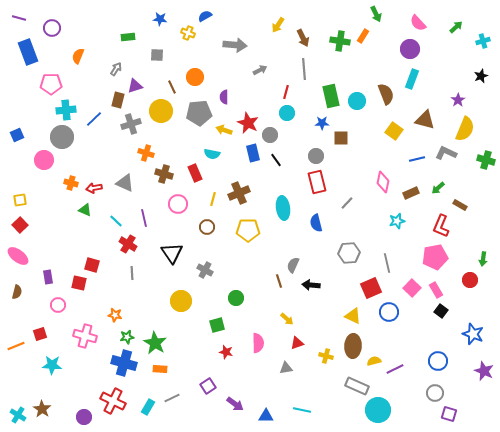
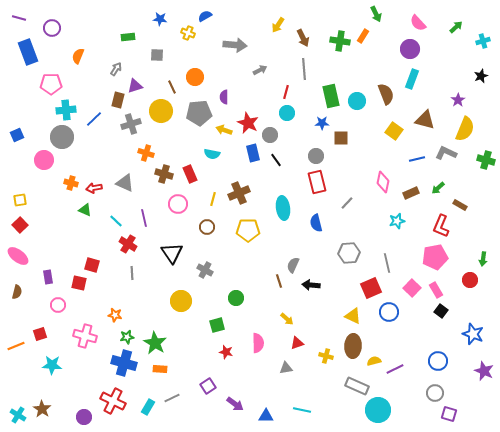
red rectangle at (195, 173): moved 5 px left, 1 px down
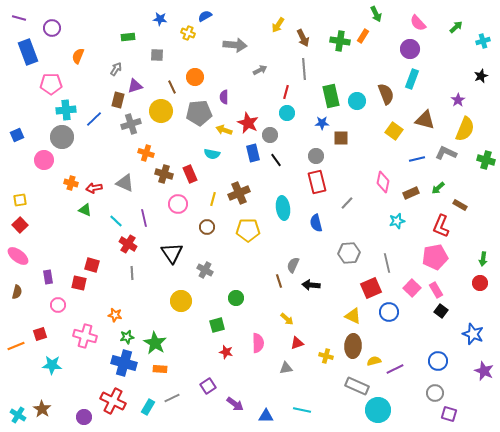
red circle at (470, 280): moved 10 px right, 3 px down
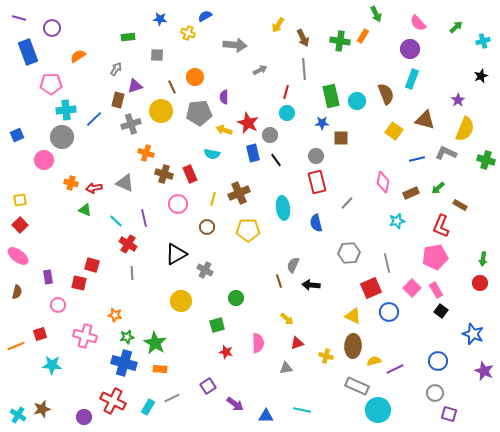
orange semicircle at (78, 56): rotated 35 degrees clockwise
black triangle at (172, 253): moved 4 px right, 1 px down; rotated 35 degrees clockwise
brown star at (42, 409): rotated 24 degrees clockwise
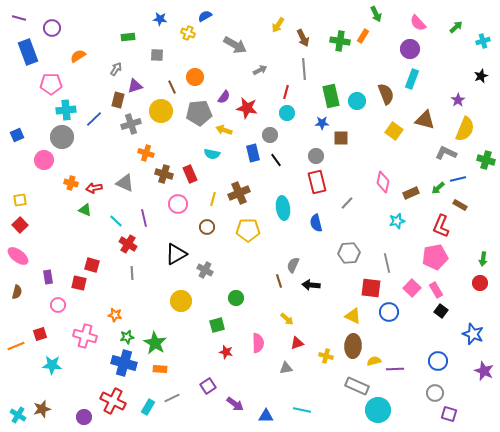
gray arrow at (235, 45): rotated 25 degrees clockwise
purple semicircle at (224, 97): rotated 144 degrees counterclockwise
red star at (248, 123): moved 1 px left, 15 px up; rotated 15 degrees counterclockwise
blue line at (417, 159): moved 41 px right, 20 px down
red square at (371, 288): rotated 30 degrees clockwise
purple line at (395, 369): rotated 24 degrees clockwise
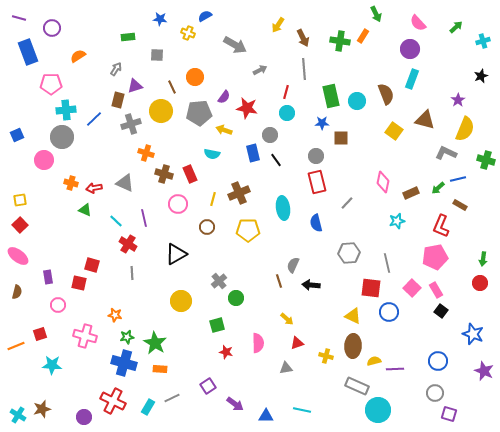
gray cross at (205, 270): moved 14 px right, 11 px down; rotated 21 degrees clockwise
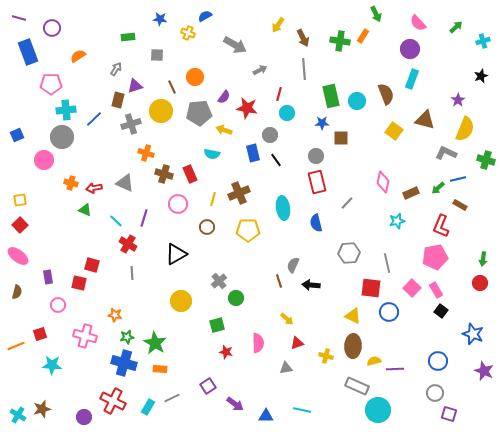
red line at (286, 92): moved 7 px left, 2 px down
purple line at (144, 218): rotated 30 degrees clockwise
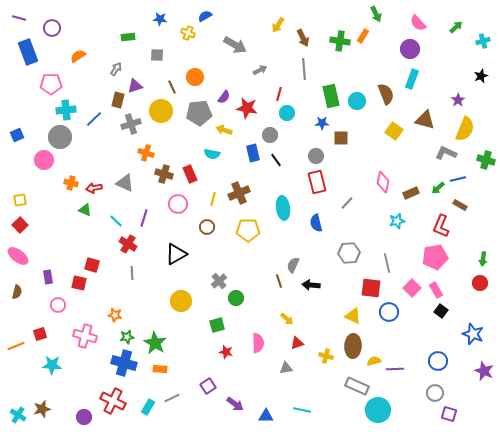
gray circle at (62, 137): moved 2 px left
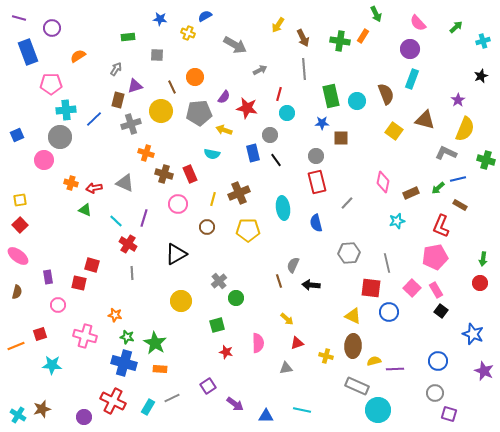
green star at (127, 337): rotated 24 degrees clockwise
